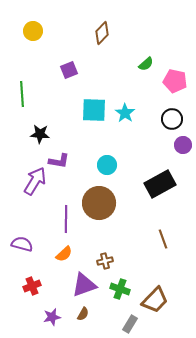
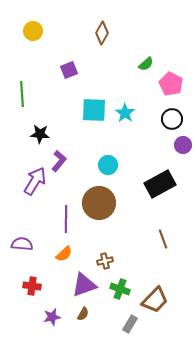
brown diamond: rotated 15 degrees counterclockwise
pink pentagon: moved 4 px left, 3 px down; rotated 15 degrees clockwise
purple L-shape: rotated 60 degrees counterclockwise
cyan circle: moved 1 px right
purple semicircle: rotated 10 degrees counterclockwise
red cross: rotated 30 degrees clockwise
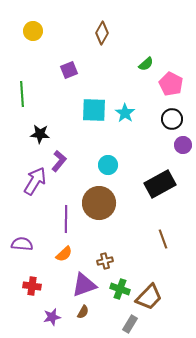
brown trapezoid: moved 6 px left, 3 px up
brown semicircle: moved 2 px up
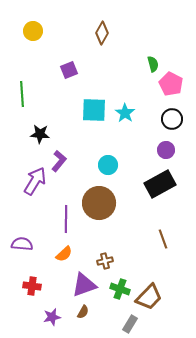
green semicircle: moved 7 px right; rotated 63 degrees counterclockwise
purple circle: moved 17 px left, 5 px down
